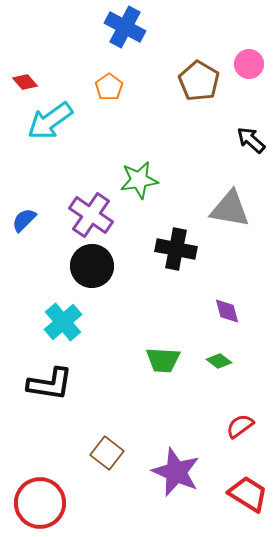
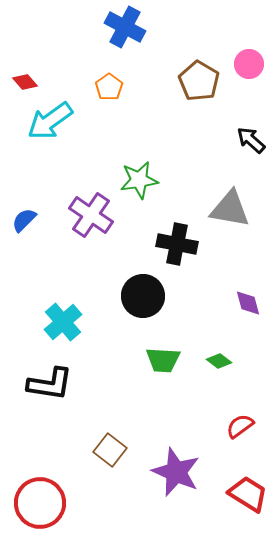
black cross: moved 1 px right, 5 px up
black circle: moved 51 px right, 30 px down
purple diamond: moved 21 px right, 8 px up
brown square: moved 3 px right, 3 px up
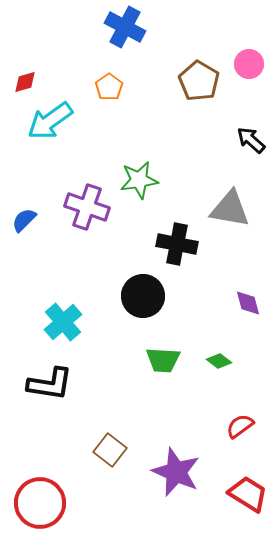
red diamond: rotated 65 degrees counterclockwise
purple cross: moved 4 px left, 8 px up; rotated 15 degrees counterclockwise
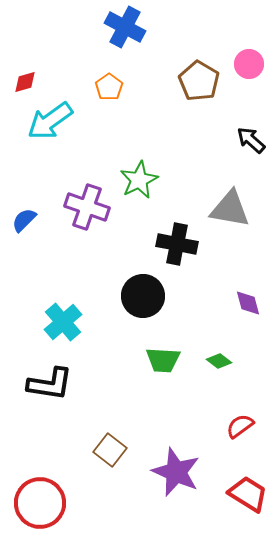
green star: rotated 18 degrees counterclockwise
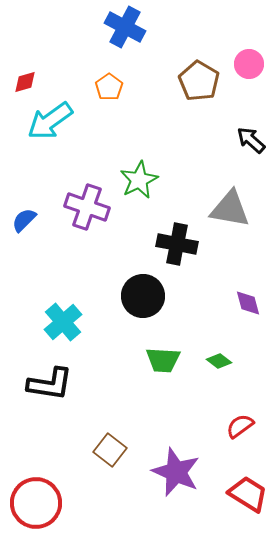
red circle: moved 4 px left
